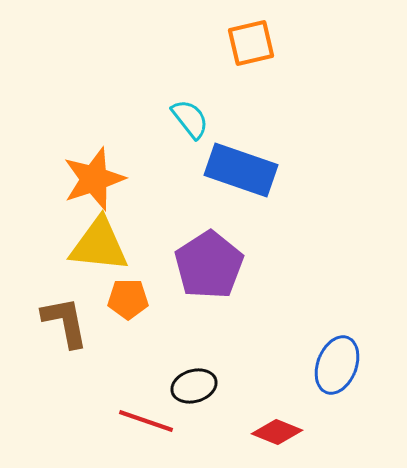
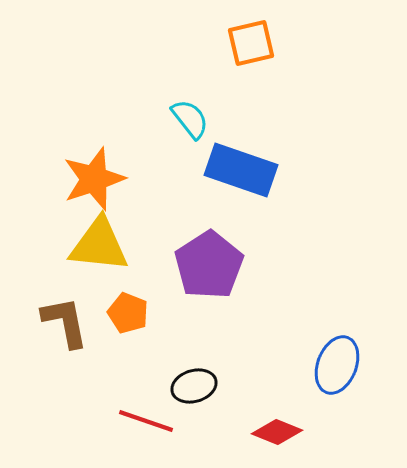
orange pentagon: moved 14 px down; rotated 21 degrees clockwise
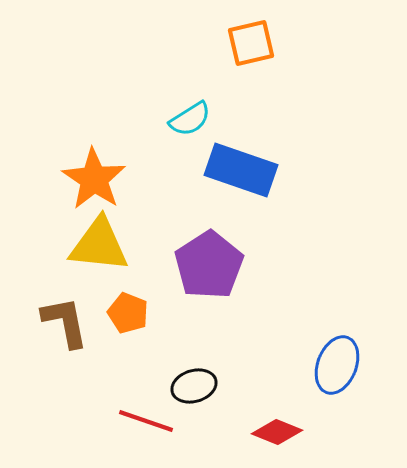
cyan semicircle: rotated 96 degrees clockwise
orange star: rotated 20 degrees counterclockwise
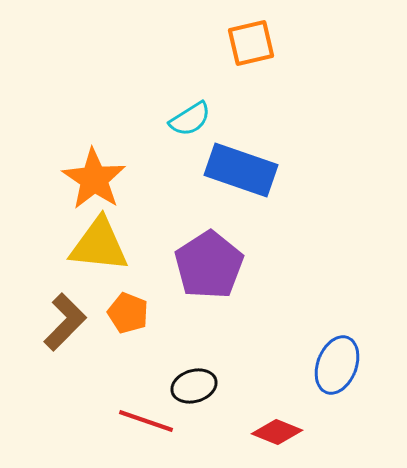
brown L-shape: rotated 56 degrees clockwise
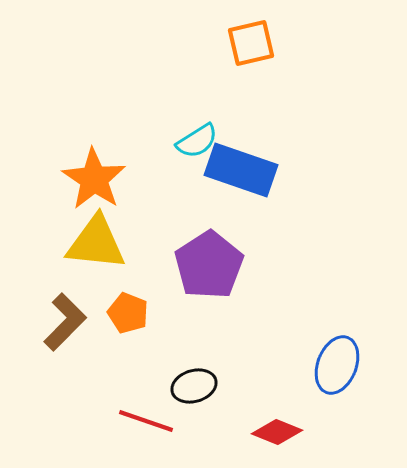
cyan semicircle: moved 7 px right, 22 px down
yellow triangle: moved 3 px left, 2 px up
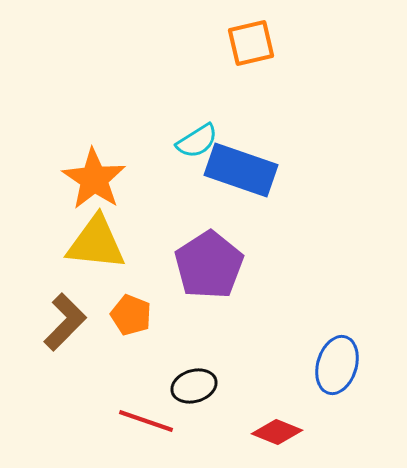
orange pentagon: moved 3 px right, 2 px down
blue ellipse: rotated 4 degrees counterclockwise
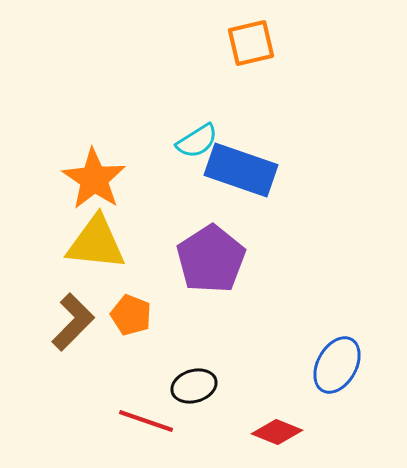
purple pentagon: moved 2 px right, 6 px up
brown L-shape: moved 8 px right
blue ellipse: rotated 12 degrees clockwise
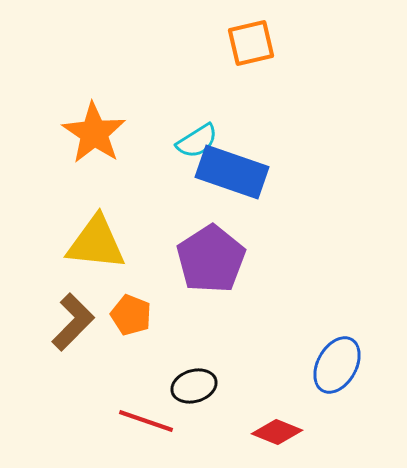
blue rectangle: moved 9 px left, 2 px down
orange star: moved 46 px up
